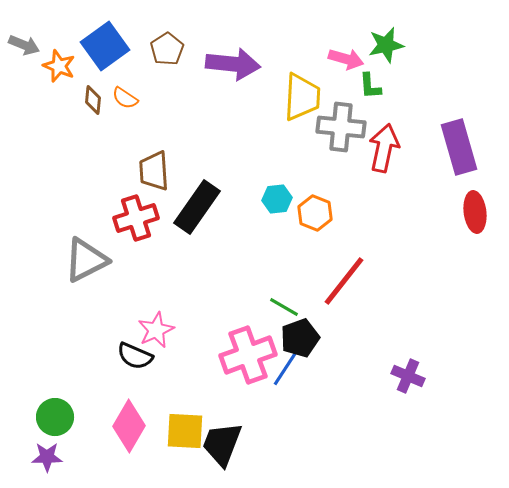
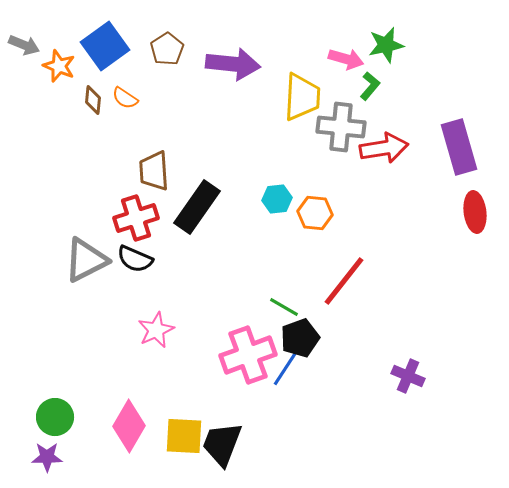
green L-shape: rotated 136 degrees counterclockwise
red arrow: rotated 69 degrees clockwise
orange hexagon: rotated 16 degrees counterclockwise
black semicircle: moved 97 px up
yellow square: moved 1 px left, 5 px down
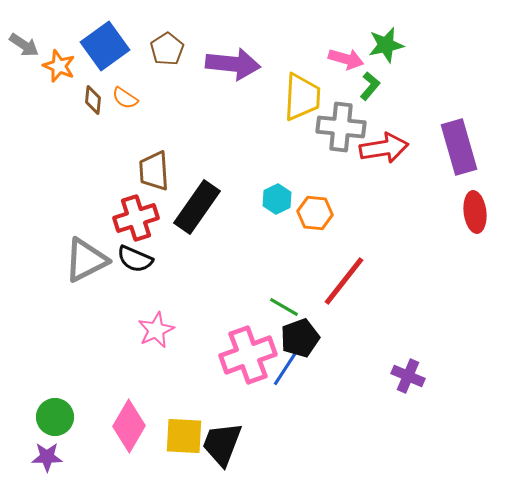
gray arrow: rotated 12 degrees clockwise
cyan hexagon: rotated 20 degrees counterclockwise
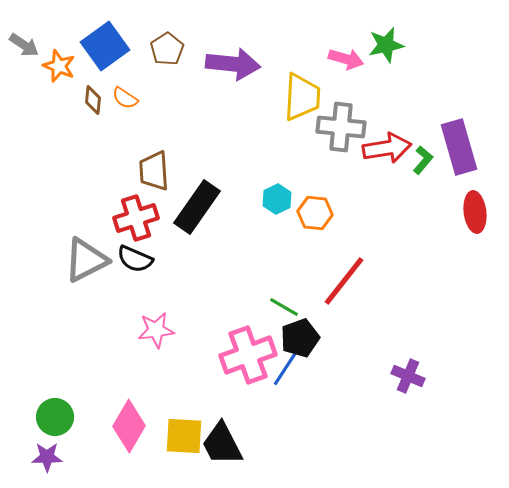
green L-shape: moved 53 px right, 74 px down
red arrow: moved 3 px right
pink star: rotated 18 degrees clockwise
black trapezoid: rotated 48 degrees counterclockwise
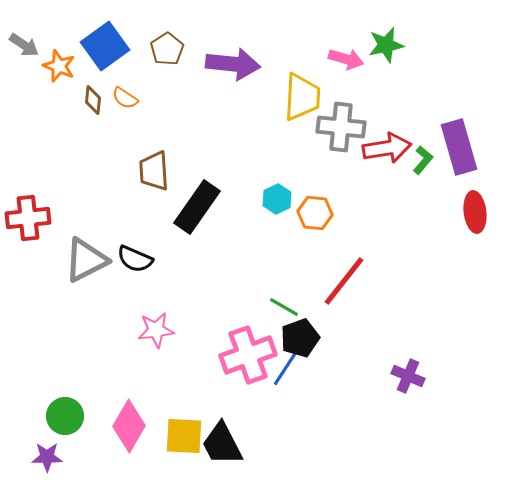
red cross: moved 108 px left; rotated 12 degrees clockwise
green circle: moved 10 px right, 1 px up
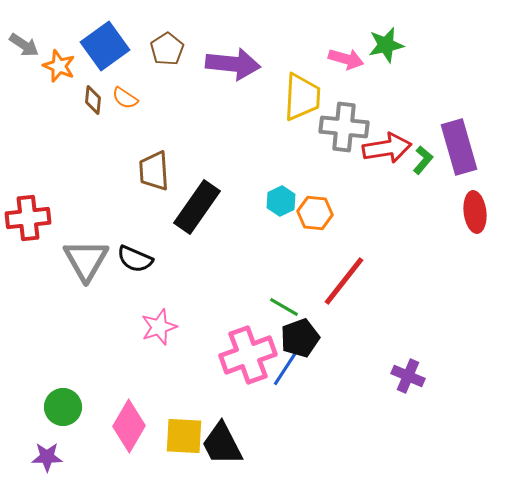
gray cross: moved 3 px right
cyan hexagon: moved 4 px right, 2 px down
gray triangle: rotated 33 degrees counterclockwise
pink star: moved 3 px right, 3 px up; rotated 12 degrees counterclockwise
green circle: moved 2 px left, 9 px up
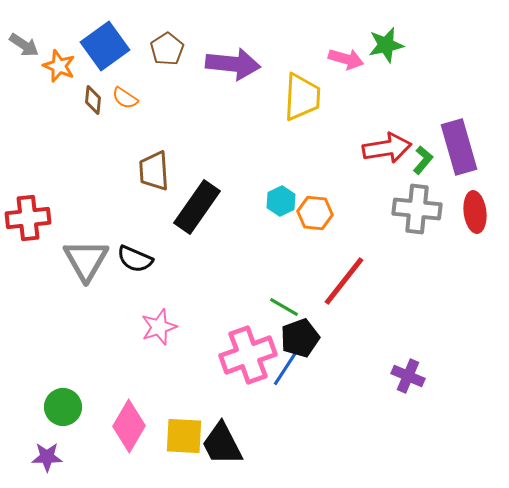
gray cross: moved 73 px right, 82 px down
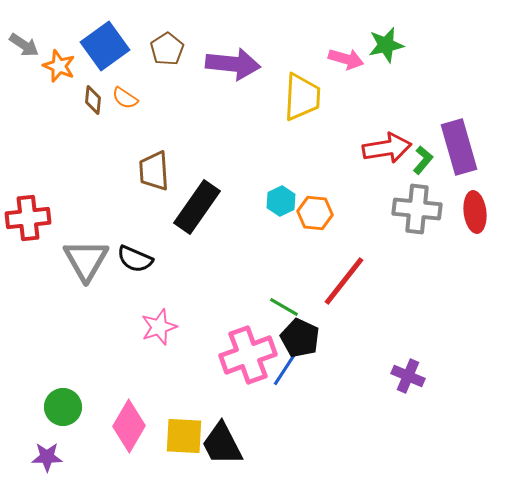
black pentagon: rotated 27 degrees counterclockwise
